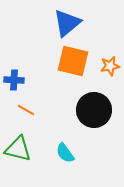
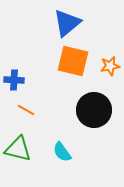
cyan semicircle: moved 3 px left, 1 px up
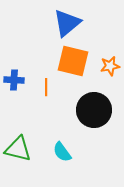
orange line: moved 20 px right, 23 px up; rotated 60 degrees clockwise
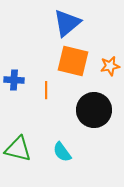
orange line: moved 3 px down
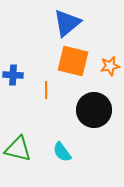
blue cross: moved 1 px left, 5 px up
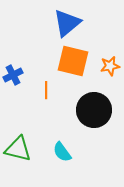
blue cross: rotated 30 degrees counterclockwise
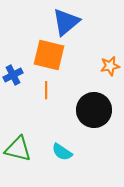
blue triangle: moved 1 px left, 1 px up
orange square: moved 24 px left, 6 px up
cyan semicircle: rotated 20 degrees counterclockwise
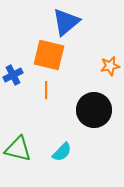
cyan semicircle: rotated 80 degrees counterclockwise
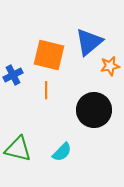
blue triangle: moved 23 px right, 20 px down
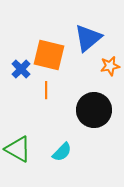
blue triangle: moved 1 px left, 4 px up
blue cross: moved 8 px right, 6 px up; rotated 18 degrees counterclockwise
green triangle: rotated 16 degrees clockwise
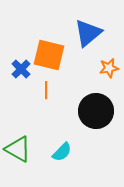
blue triangle: moved 5 px up
orange star: moved 1 px left, 2 px down
black circle: moved 2 px right, 1 px down
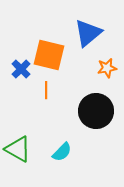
orange star: moved 2 px left
